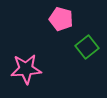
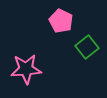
pink pentagon: moved 2 px down; rotated 10 degrees clockwise
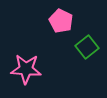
pink star: rotated 8 degrees clockwise
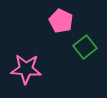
green square: moved 2 px left
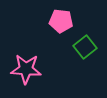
pink pentagon: rotated 20 degrees counterclockwise
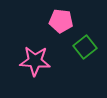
pink star: moved 9 px right, 8 px up
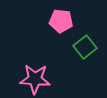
pink star: moved 18 px down
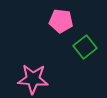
pink star: moved 2 px left
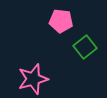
pink star: rotated 20 degrees counterclockwise
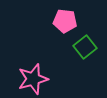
pink pentagon: moved 4 px right
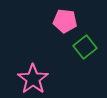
pink star: rotated 20 degrees counterclockwise
